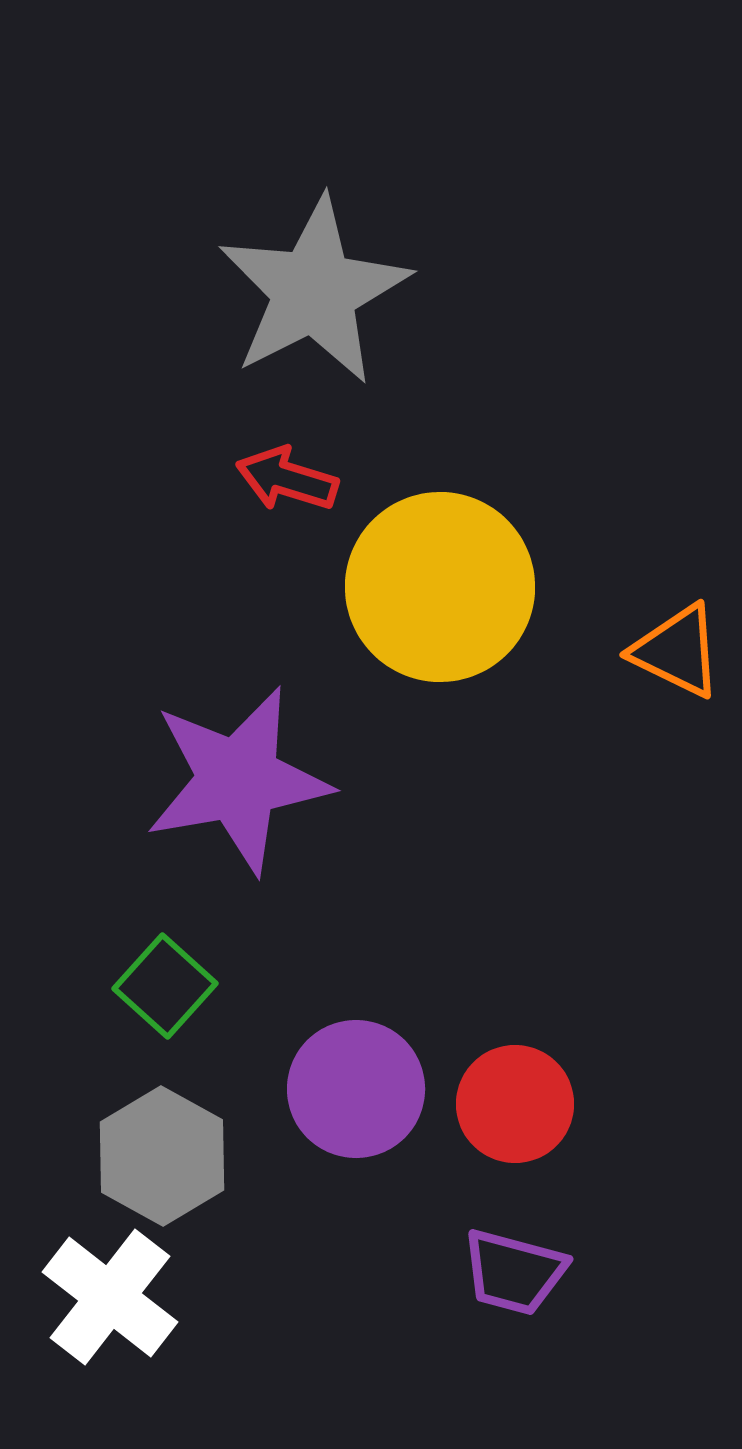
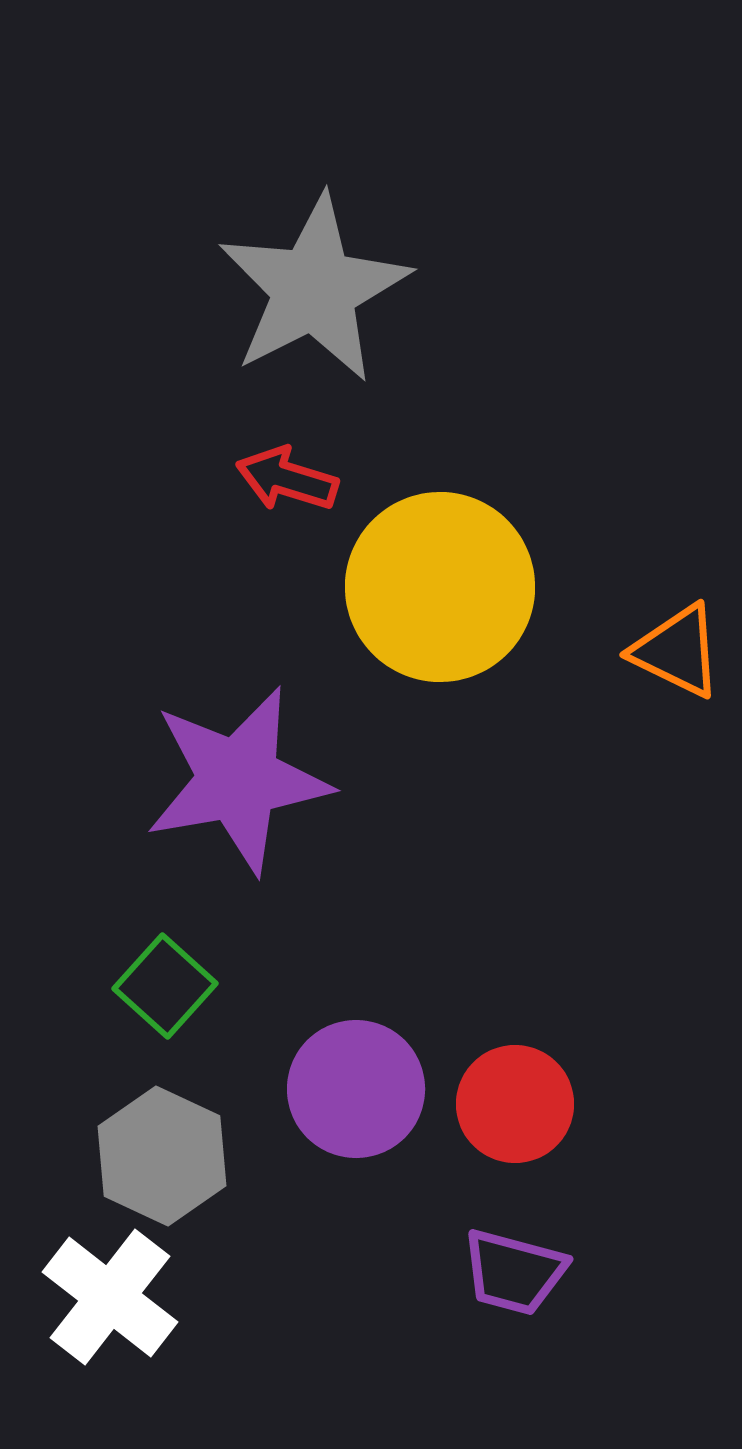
gray star: moved 2 px up
gray hexagon: rotated 4 degrees counterclockwise
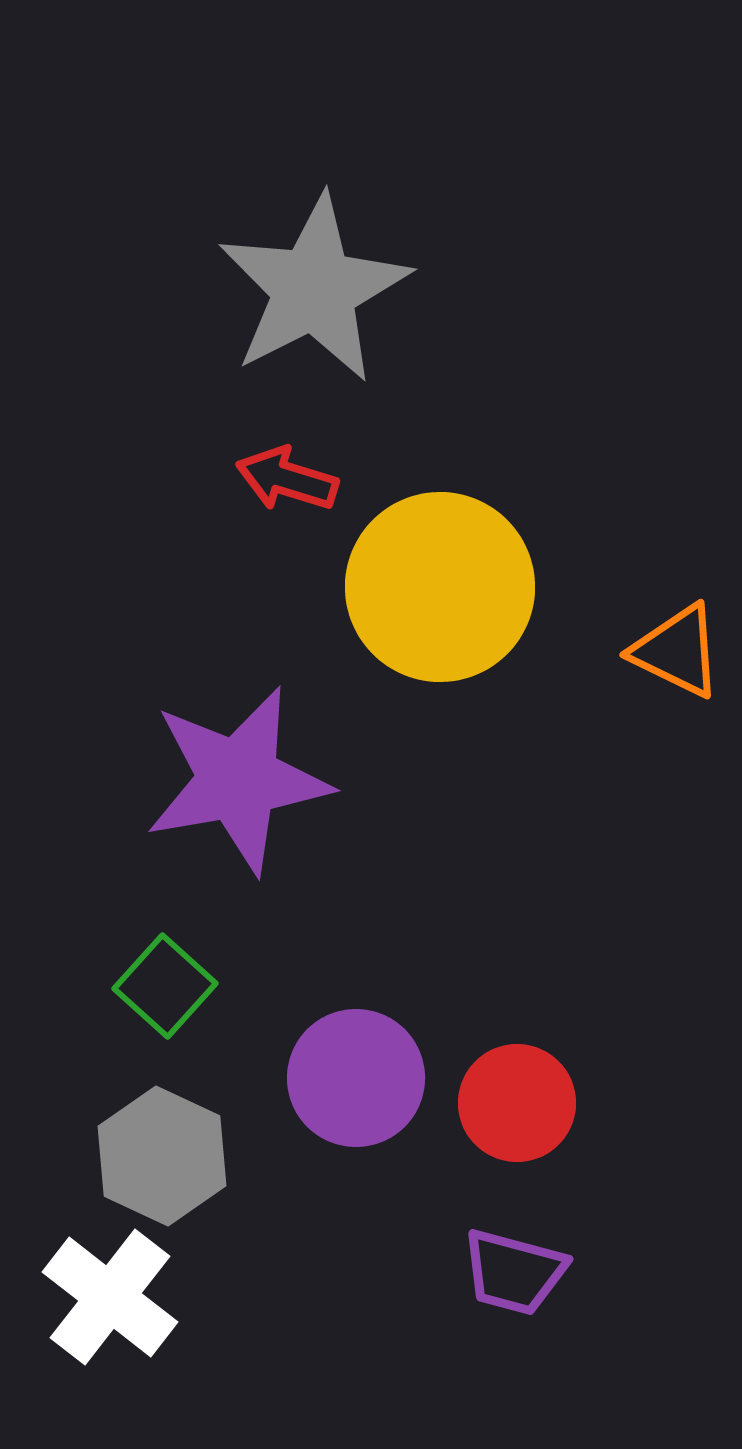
purple circle: moved 11 px up
red circle: moved 2 px right, 1 px up
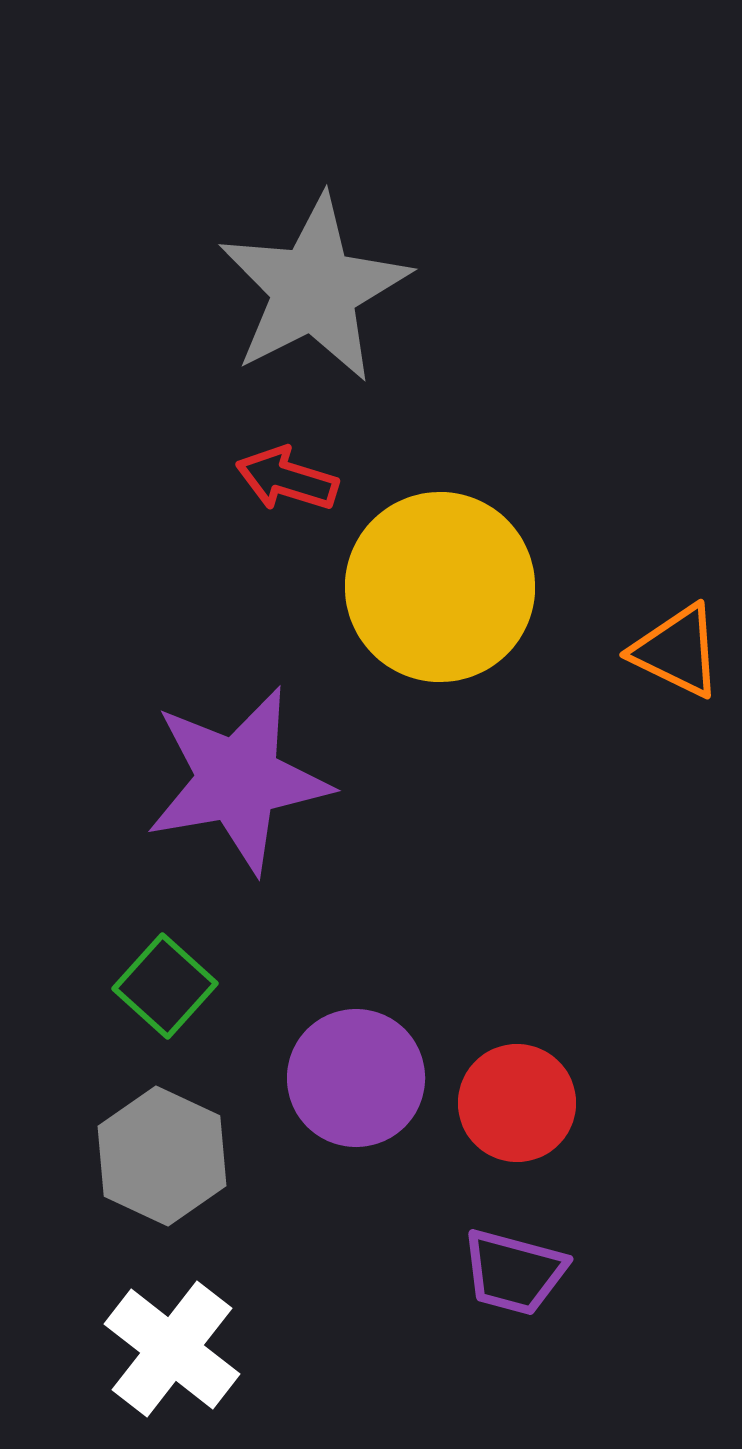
white cross: moved 62 px right, 52 px down
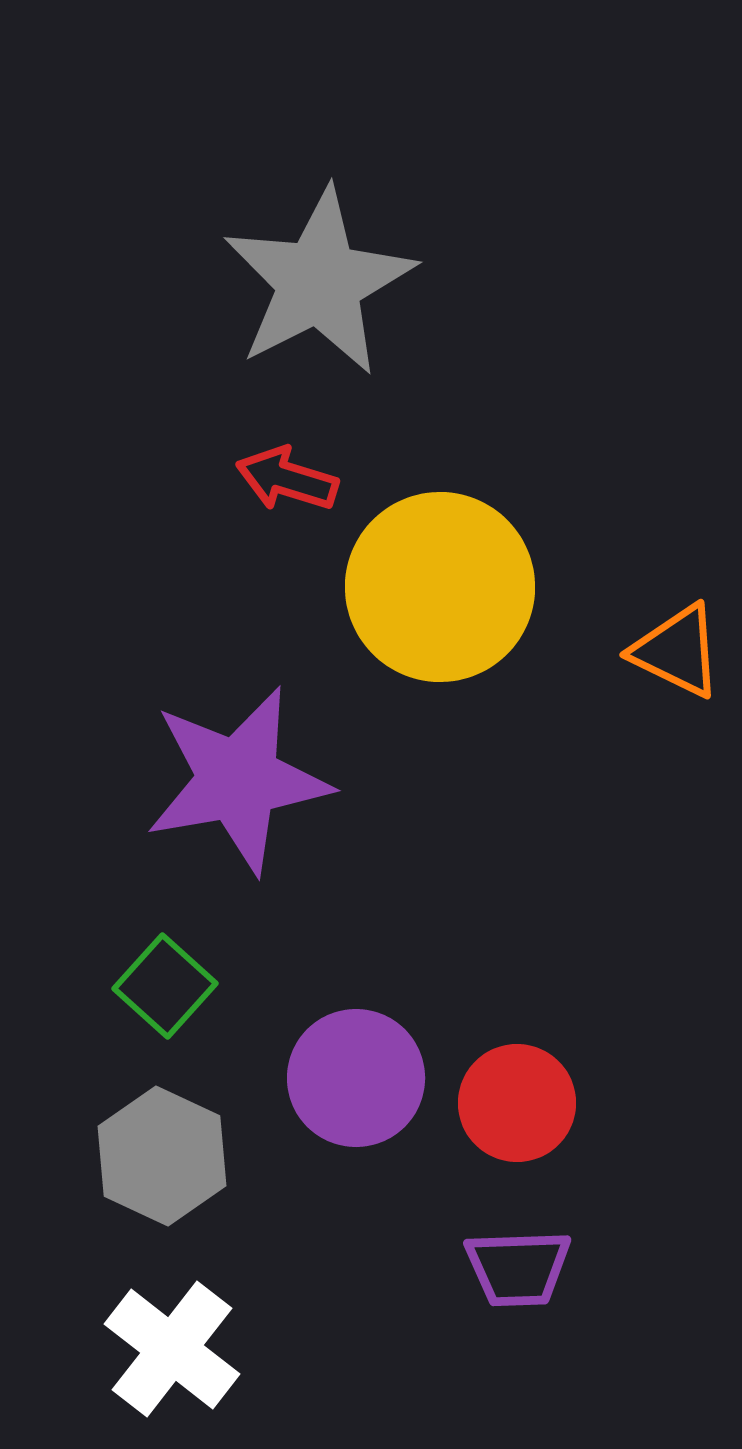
gray star: moved 5 px right, 7 px up
purple trapezoid: moved 4 px right, 4 px up; rotated 17 degrees counterclockwise
